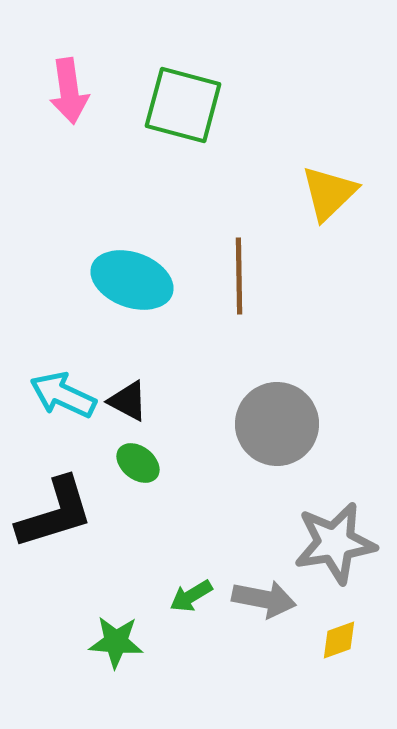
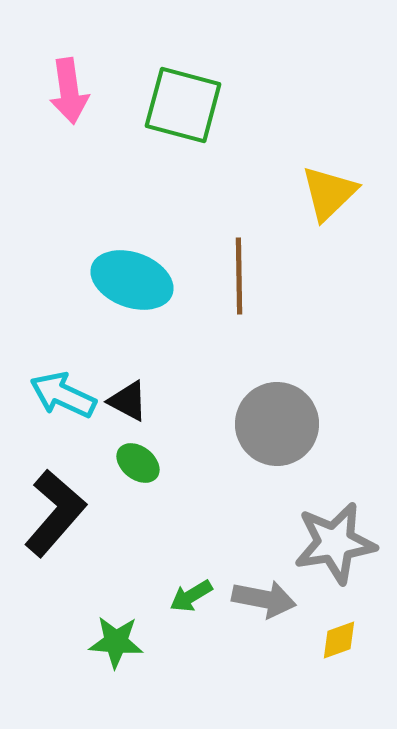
black L-shape: rotated 32 degrees counterclockwise
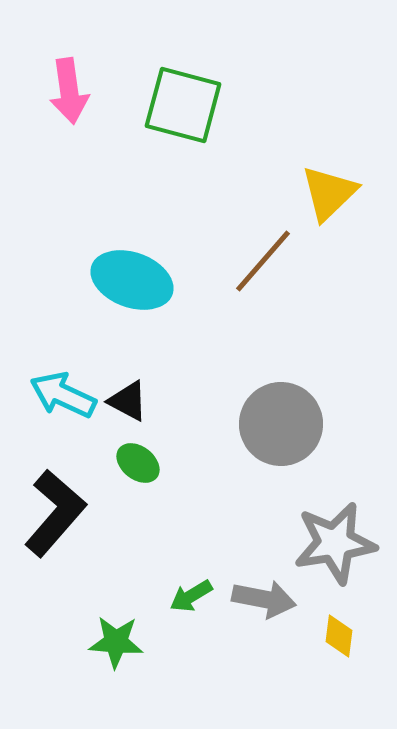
brown line: moved 24 px right, 15 px up; rotated 42 degrees clockwise
gray circle: moved 4 px right
yellow diamond: moved 4 px up; rotated 63 degrees counterclockwise
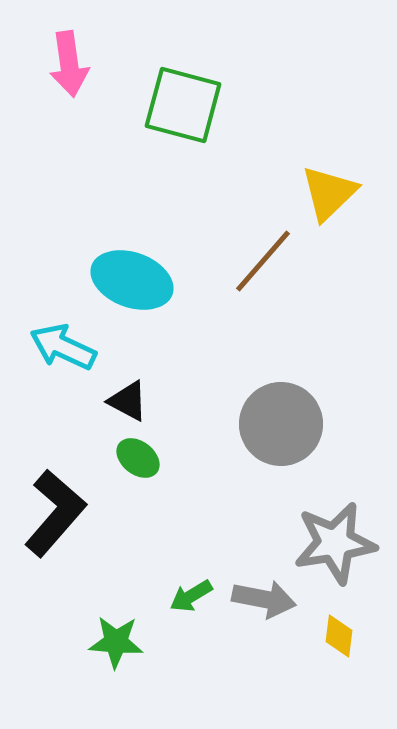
pink arrow: moved 27 px up
cyan arrow: moved 48 px up
green ellipse: moved 5 px up
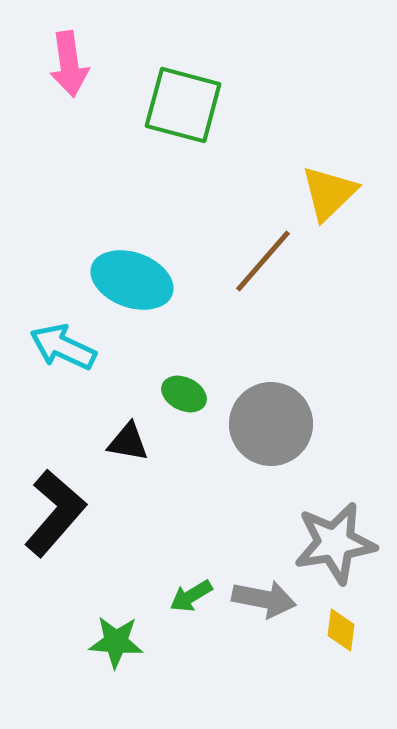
black triangle: moved 41 px down; rotated 18 degrees counterclockwise
gray circle: moved 10 px left
green ellipse: moved 46 px right, 64 px up; rotated 12 degrees counterclockwise
yellow diamond: moved 2 px right, 6 px up
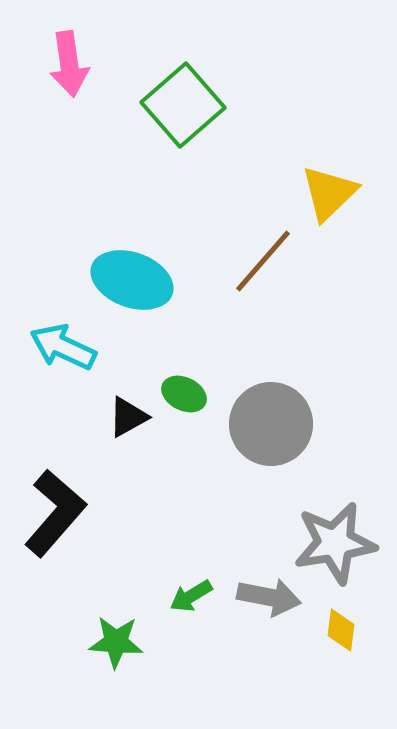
green square: rotated 34 degrees clockwise
black triangle: moved 25 px up; rotated 39 degrees counterclockwise
gray arrow: moved 5 px right, 2 px up
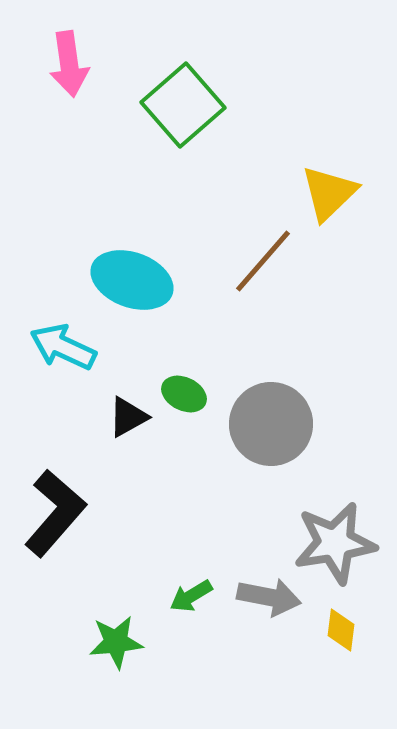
green star: rotated 10 degrees counterclockwise
